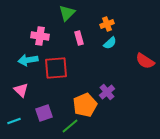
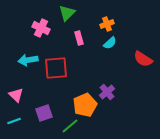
pink cross: moved 1 px right, 8 px up; rotated 18 degrees clockwise
red semicircle: moved 2 px left, 2 px up
pink triangle: moved 5 px left, 5 px down
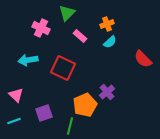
pink rectangle: moved 1 px right, 2 px up; rotated 32 degrees counterclockwise
cyan semicircle: moved 1 px up
red semicircle: rotated 12 degrees clockwise
red square: moved 7 px right; rotated 30 degrees clockwise
green line: rotated 36 degrees counterclockwise
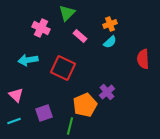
orange cross: moved 3 px right
red semicircle: rotated 42 degrees clockwise
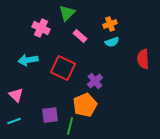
cyan semicircle: moved 2 px right; rotated 24 degrees clockwise
purple cross: moved 12 px left, 11 px up
purple square: moved 6 px right, 2 px down; rotated 12 degrees clockwise
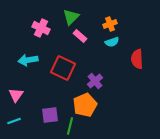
green triangle: moved 4 px right, 4 px down
red semicircle: moved 6 px left
pink triangle: rotated 21 degrees clockwise
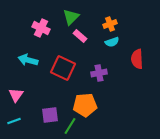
cyan arrow: rotated 24 degrees clockwise
purple cross: moved 4 px right, 8 px up; rotated 28 degrees clockwise
orange pentagon: rotated 20 degrees clockwise
green line: rotated 18 degrees clockwise
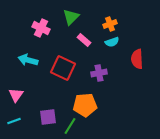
pink rectangle: moved 4 px right, 4 px down
purple square: moved 2 px left, 2 px down
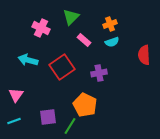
red semicircle: moved 7 px right, 4 px up
red square: moved 1 px left, 1 px up; rotated 30 degrees clockwise
orange pentagon: rotated 30 degrees clockwise
